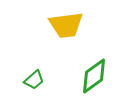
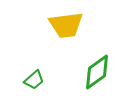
green diamond: moved 3 px right, 4 px up
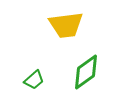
green diamond: moved 11 px left
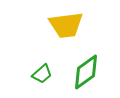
green trapezoid: moved 8 px right, 6 px up
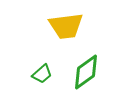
yellow trapezoid: moved 1 px down
